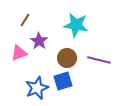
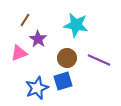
purple star: moved 1 px left, 2 px up
purple line: rotated 10 degrees clockwise
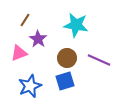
blue square: moved 2 px right
blue star: moved 7 px left, 2 px up
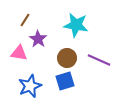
pink triangle: rotated 30 degrees clockwise
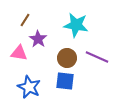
purple line: moved 2 px left, 3 px up
blue square: rotated 24 degrees clockwise
blue star: moved 1 px left, 1 px down; rotated 25 degrees counterclockwise
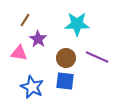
cyan star: moved 1 px right, 1 px up; rotated 10 degrees counterclockwise
brown circle: moved 1 px left
blue star: moved 3 px right
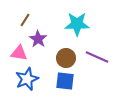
blue star: moved 5 px left, 8 px up; rotated 25 degrees clockwise
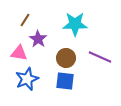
cyan star: moved 2 px left
purple line: moved 3 px right
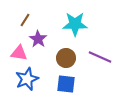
blue square: moved 1 px right, 3 px down
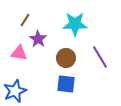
purple line: rotated 35 degrees clockwise
blue star: moved 12 px left, 12 px down
